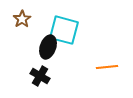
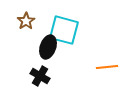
brown star: moved 4 px right, 2 px down
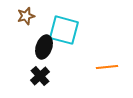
brown star: moved 5 px up; rotated 18 degrees clockwise
black ellipse: moved 4 px left
black cross: rotated 18 degrees clockwise
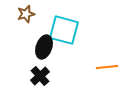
brown star: moved 2 px up
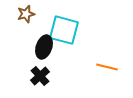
orange line: rotated 20 degrees clockwise
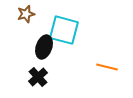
black cross: moved 2 px left, 1 px down
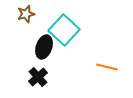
cyan square: rotated 28 degrees clockwise
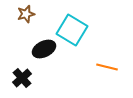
cyan square: moved 8 px right; rotated 12 degrees counterclockwise
black ellipse: moved 2 px down; rotated 45 degrees clockwise
black cross: moved 16 px left, 1 px down
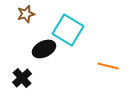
cyan square: moved 4 px left
orange line: moved 1 px right, 1 px up
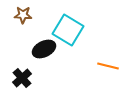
brown star: moved 3 px left, 1 px down; rotated 18 degrees clockwise
